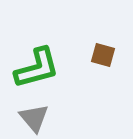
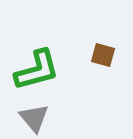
green L-shape: moved 2 px down
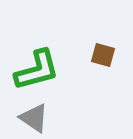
gray triangle: rotated 16 degrees counterclockwise
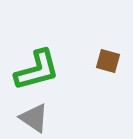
brown square: moved 5 px right, 6 px down
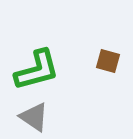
gray triangle: moved 1 px up
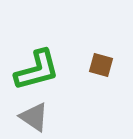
brown square: moved 7 px left, 4 px down
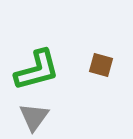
gray triangle: rotated 32 degrees clockwise
